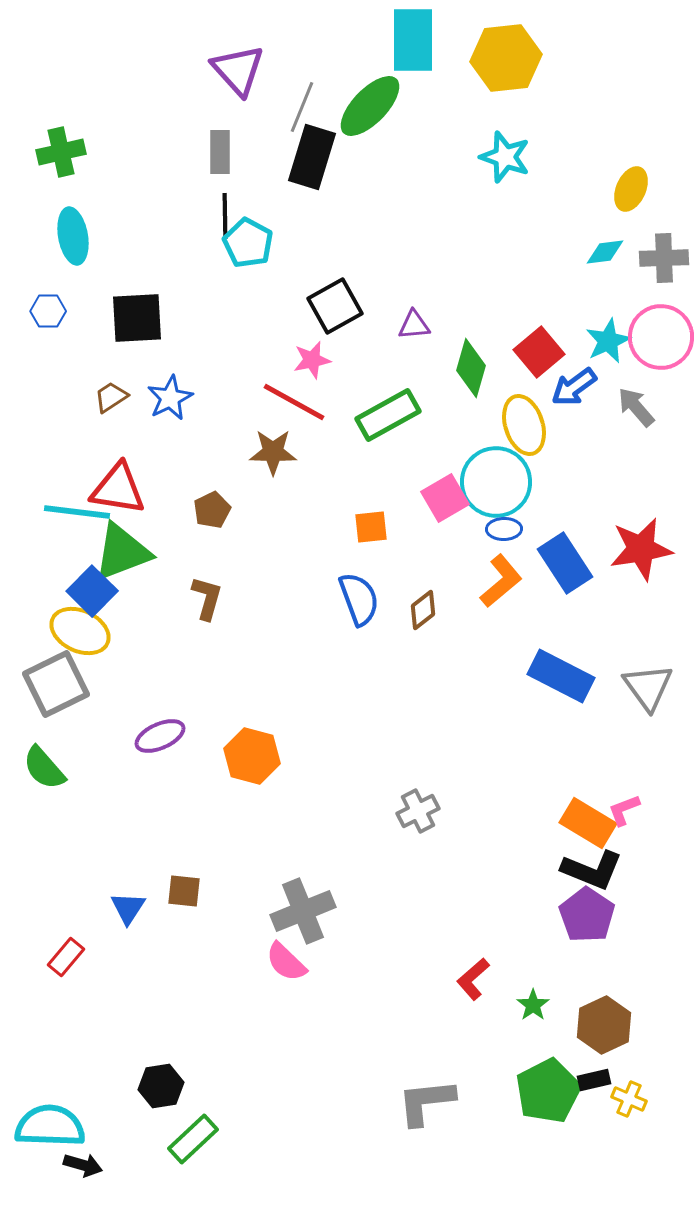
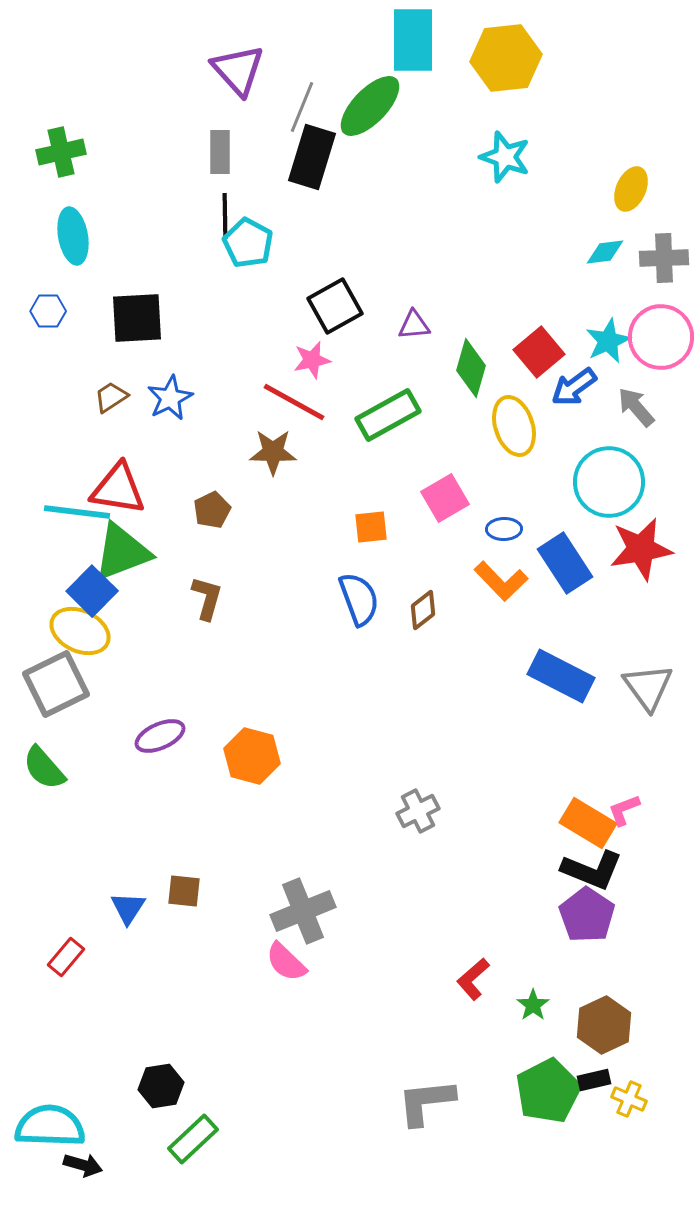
yellow ellipse at (524, 425): moved 10 px left, 1 px down
cyan circle at (496, 482): moved 113 px right
orange L-shape at (501, 581): rotated 86 degrees clockwise
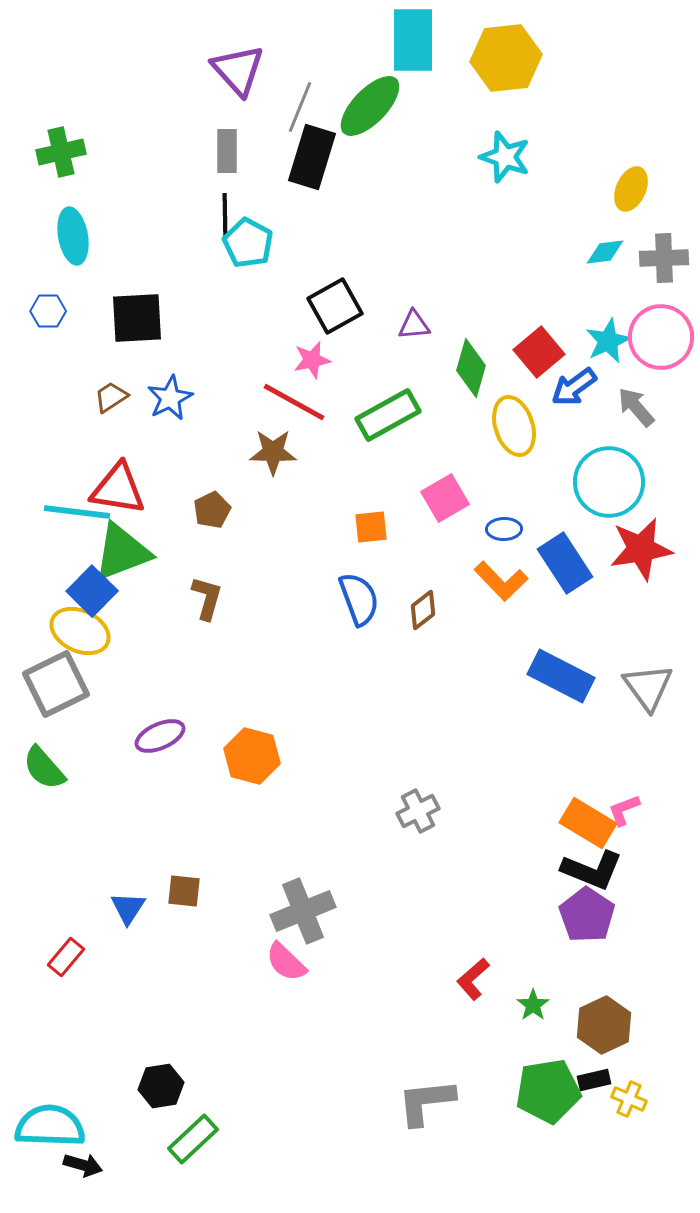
gray line at (302, 107): moved 2 px left
gray rectangle at (220, 152): moved 7 px right, 1 px up
green pentagon at (548, 1091): rotated 18 degrees clockwise
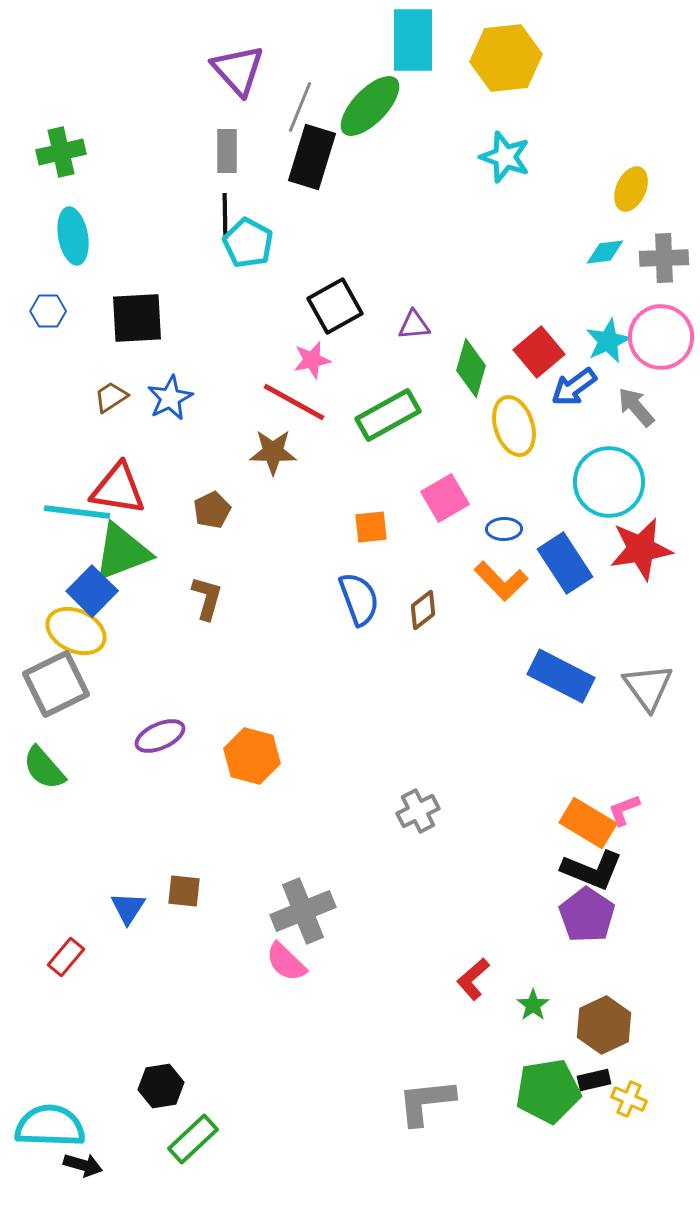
yellow ellipse at (80, 631): moved 4 px left
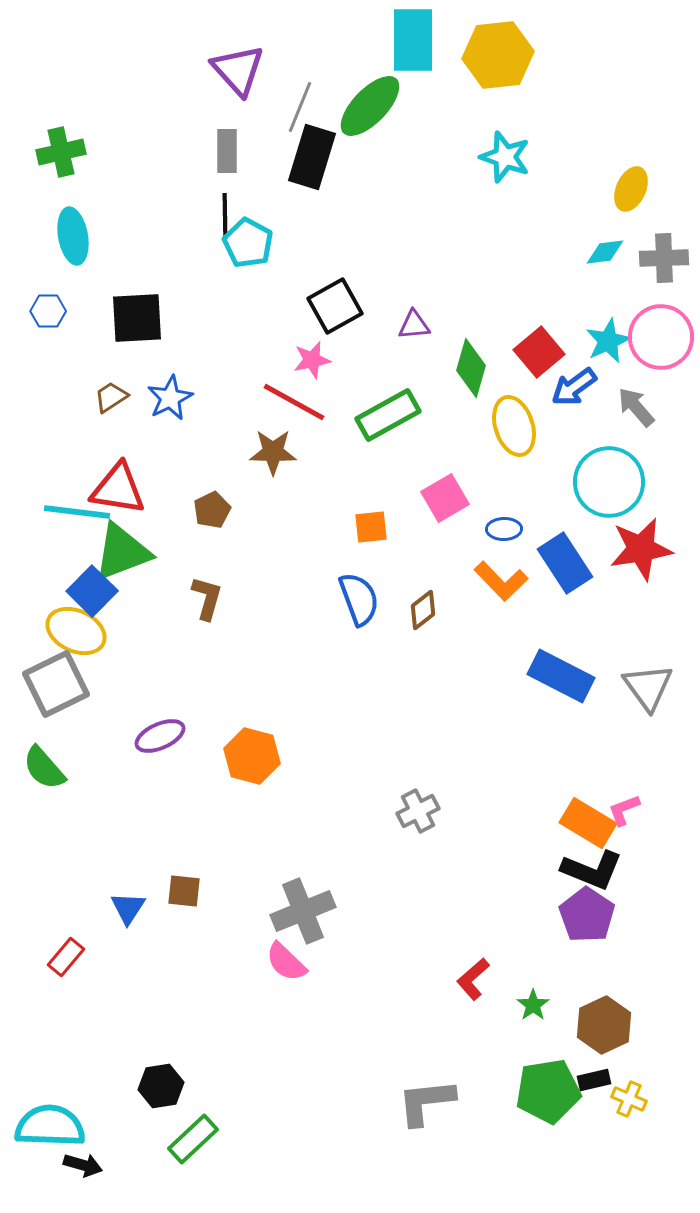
yellow hexagon at (506, 58): moved 8 px left, 3 px up
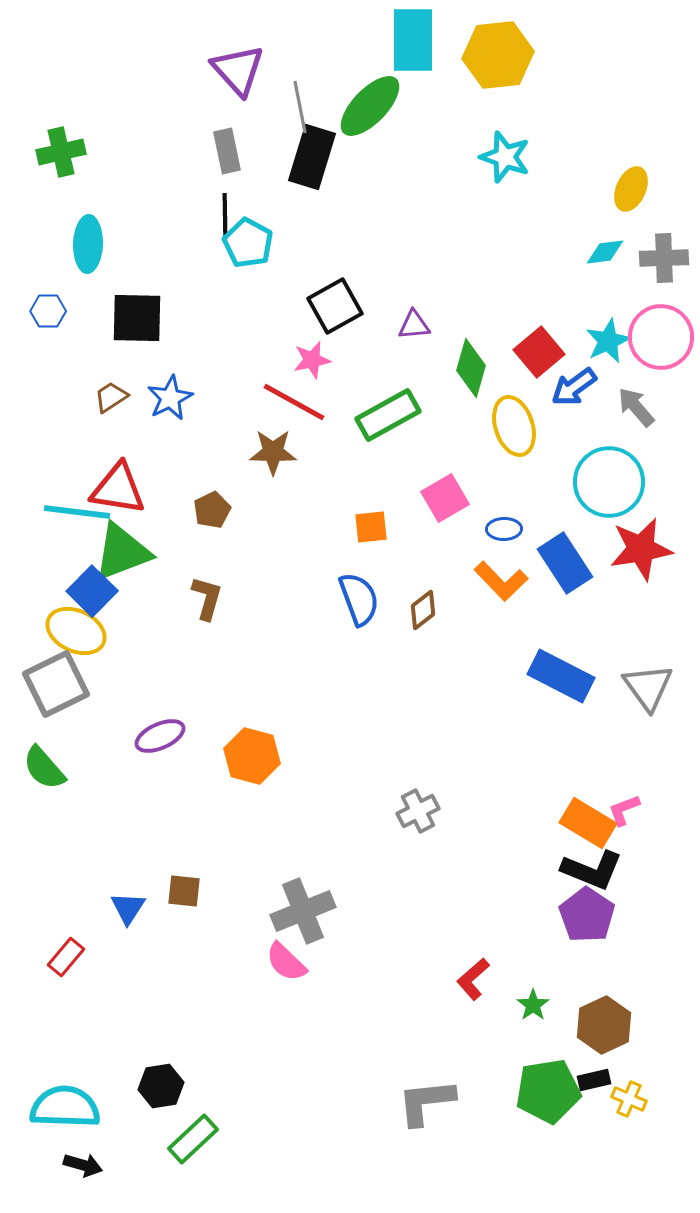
gray line at (300, 107): rotated 33 degrees counterclockwise
gray rectangle at (227, 151): rotated 12 degrees counterclockwise
cyan ellipse at (73, 236): moved 15 px right, 8 px down; rotated 12 degrees clockwise
black square at (137, 318): rotated 4 degrees clockwise
cyan semicircle at (50, 1126): moved 15 px right, 19 px up
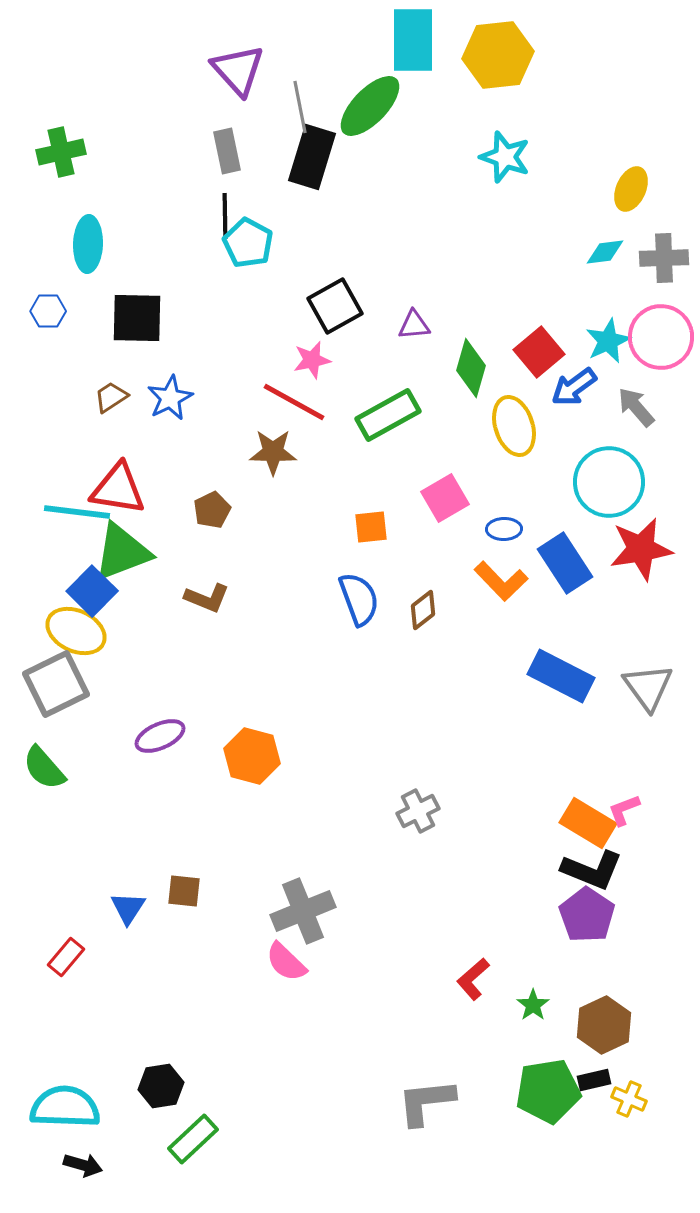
brown L-shape at (207, 598): rotated 96 degrees clockwise
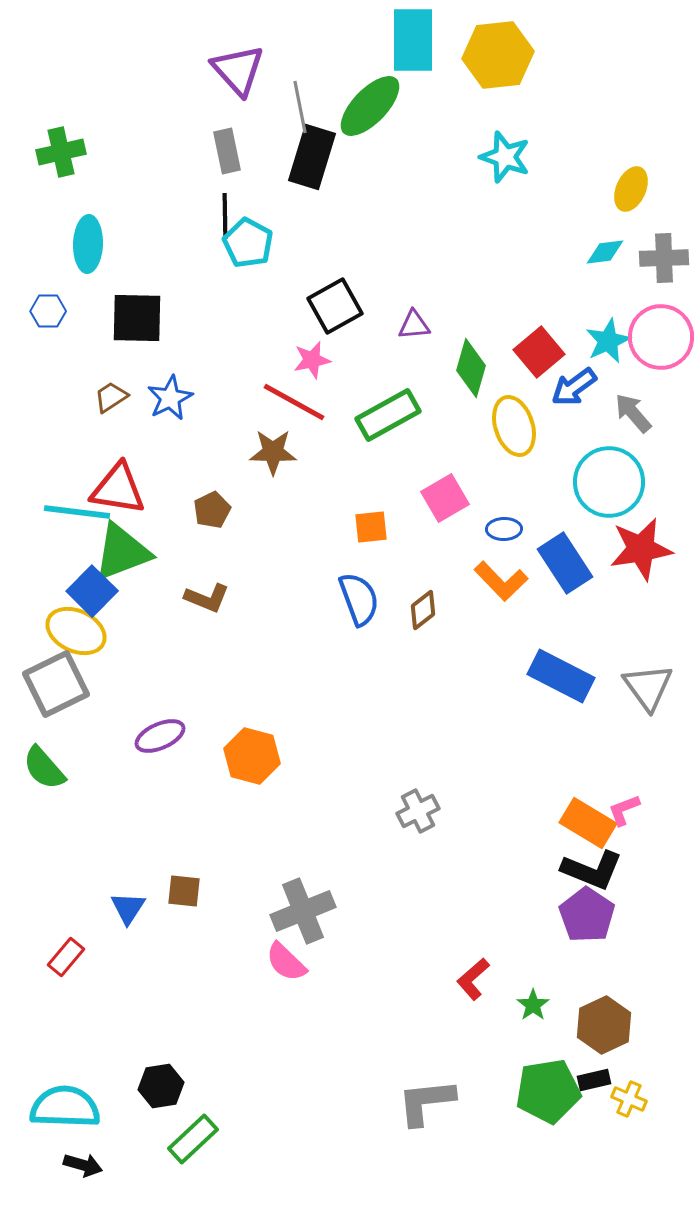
gray arrow at (636, 407): moved 3 px left, 6 px down
